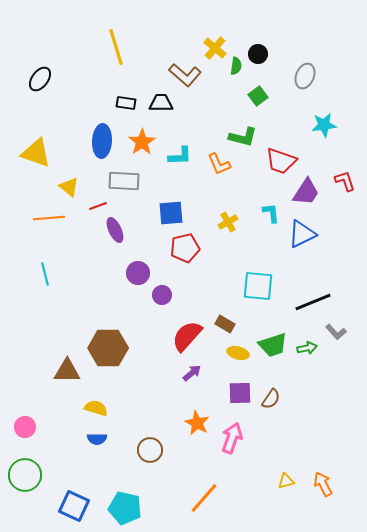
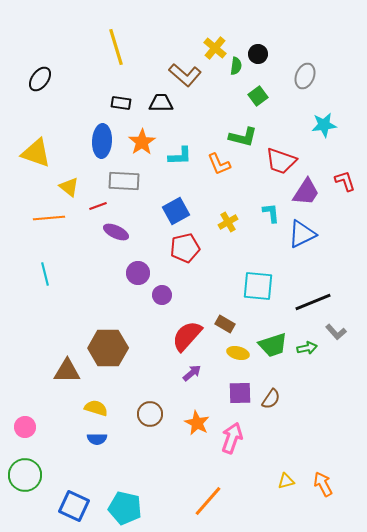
black rectangle at (126, 103): moved 5 px left
blue square at (171, 213): moved 5 px right, 2 px up; rotated 24 degrees counterclockwise
purple ellipse at (115, 230): moved 1 px right, 2 px down; rotated 40 degrees counterclockwise
brown circle at (150, 450): moved 36 px up
orange line at (204, 498): moved 4 px right, 3 px down
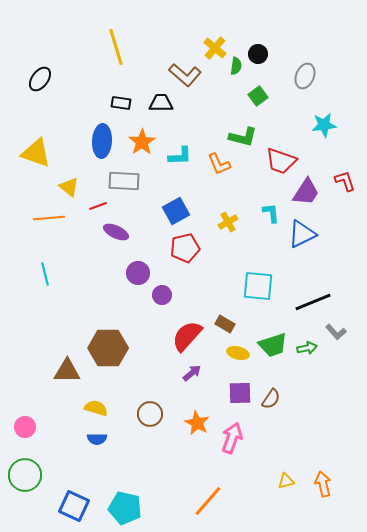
orange arrow at (323, 484): rotated 15 degrees clockwise
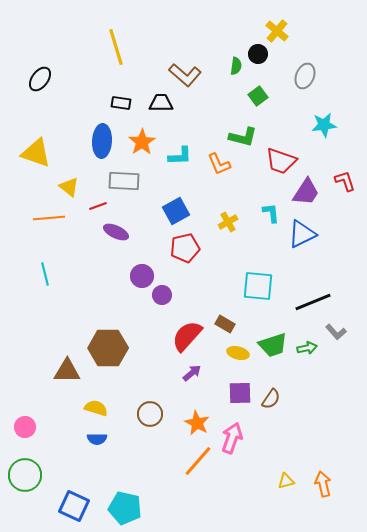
yellow cross at (215, 48): moved 62 px right, 17 px up
purple circle at (138, 273): moved 4 px right, 3 px down
orange line at (208, 501): moved 10 px left, 40 px up
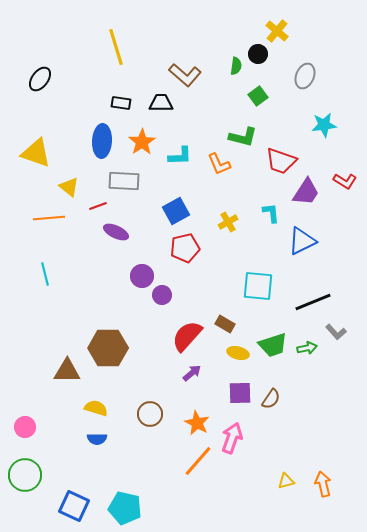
red L-shape at (345, 181): rotated 140 degrees clockwise
blue triangle at (302, 234): moved 7 px down
